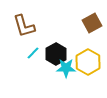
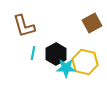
cyan line: rotated 32 degrees counterclockwise
yellow hexagon: moved 3 px left; rotated 15 degrees counterclockwise
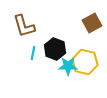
black hexagon: moved 1 px left, 5 px up; rotated 10 degrees counterclockwise
cyan star: moved 2 px right, 2 px up
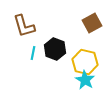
cyan star: moved 17 px right, 14 px down; rotated 30 degrees clockwise
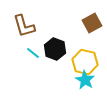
cyan line: rotated 64 degrees counterclockwise
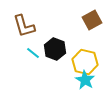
brown square: moved 3 px up
